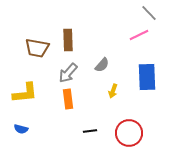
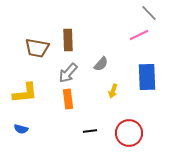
gray semicircle: moved 1 px left, 1 px up
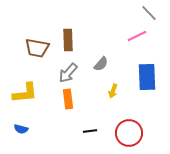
pink line: moved 2 px left, 1 px down
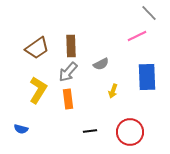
brown rectangle: moved 3 px right, 6 px down
brown trapezoid: rotated 45 degrees counterclockwise
gray semicircle: rotated 21 degrees clockwise
gray arrow: moved 1 px up
yellow L-shape: moved 13 px right, 3 px up; rotated 52 degrees counterclockwise
red circle: moved 1 px right, 1 px up
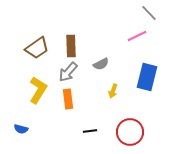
blue rectangle: rotated 16 degrees clockwise
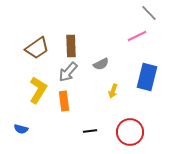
orange rectangle: moved 4 px left, 2 px down
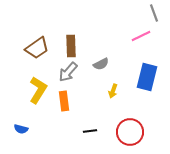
gray line: moved 5 px right; rotated 24 degrees clockwise
pink line: moved 4 px right
